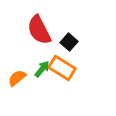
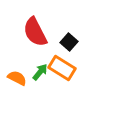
red semicircle: moved 4 px left, 2 px down
green arrow: moved 2 px left, 3 px down
orange semicircle: rotated 66 degrees clockwise
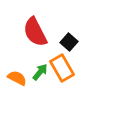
orange rectangle: rotated 28 degrees clockwise
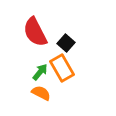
black square: moved 3 px left, 1 px down
orange semicircle: moved 24 px right, 15 px down
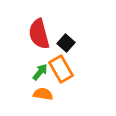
red semicircle: moved 4 px right, 2 px down; rotated 12 degrees clockwise
orange rectangle: moved 1 px left, 1 px down
orange semicircle: moved 2 px right, 1 px down; rotated 18 degrees counterclockwise
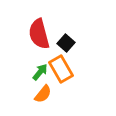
orange semicircle: rotated 120 degrees clockwise
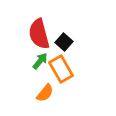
black square: moved 2 px left, 1 px up
green arrow: moved 11 px up
orange semicircle: moved 2 px right, 1 px up
